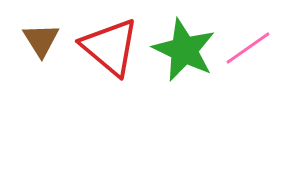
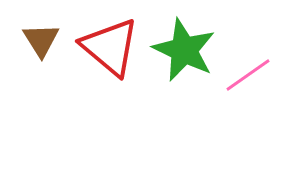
pink line: moved 27 px down
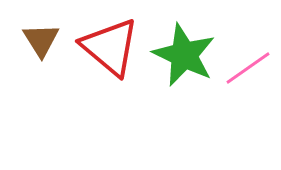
green star: moved 5 px down
pink line: moved 7 px up
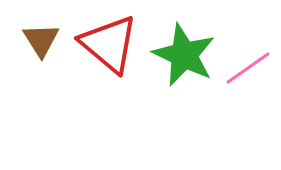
red triangle: moved 1 px left, 3 px up
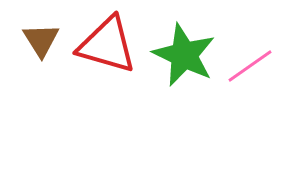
red triangle: moved 2 px left, 1 px down; rotated 24 degrees counterclockwise
pink line: moved 2 px right, 2 px up
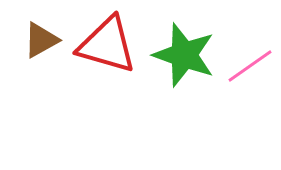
brown triangle: rotated 33 degrees clockwise
green star: rotated 6 degrees counterclockwise
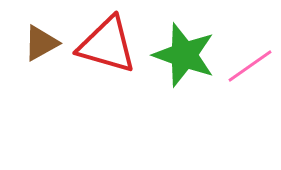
brown triangle: moved 3 px down
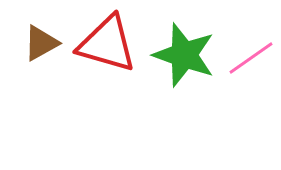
red triangle: moved 1 px up
pink line: moved 1 px right, 8 px up
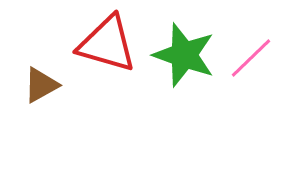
brown triangle: moved 42 px down
pink line: rotated 9 degrees counterclockwise
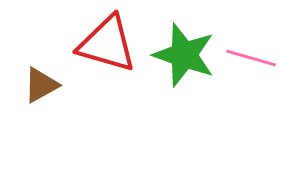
pink line: rotated 60 degrees clockwise
